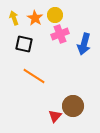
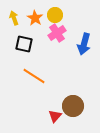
pink cross: moved 3 px left, 1 px up; rotated 12 degrees counterclockwise
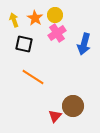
yellow arrow: moved 2 px down
orange line: moved 1 px left, 1 px down
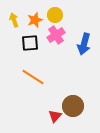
orange star: moved 2 px down; rotated 21 degrees clockwise
pink cross: moved 1 px left, 2 px down
black square: moved 6 px right, 1 px up; rotated 18 degrees counterclockwise
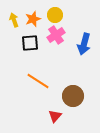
orange star: moved 2 px left, 1 px up
orange line: moved 5 px right, 4 px down
brown circle: moved 10 px up
